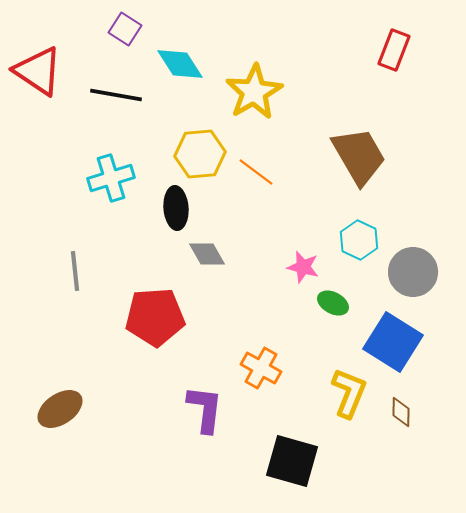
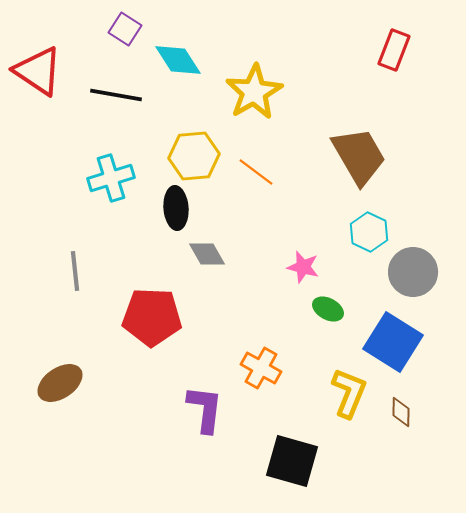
cyan diamond: moved 2 px left, 4 px up
yellow hexagon: moved 6 px left, 2 px down
cyan hexagon: moved 10 px right, 8 px up
green ellipse: moved 5 px left, 6 px down
red pentagon: moved 3 px left; rotated 6 degrees clockwise
brown ellipse: moved 26 px up
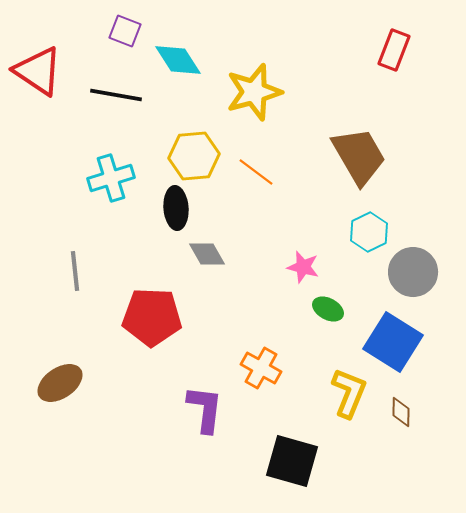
purple square: moved 2 px down; rotated 12 degrees counterclockwise
yellow star: rotated 14 degrees clockwise
cyan hexagon: rotated 9 degrees clockwise
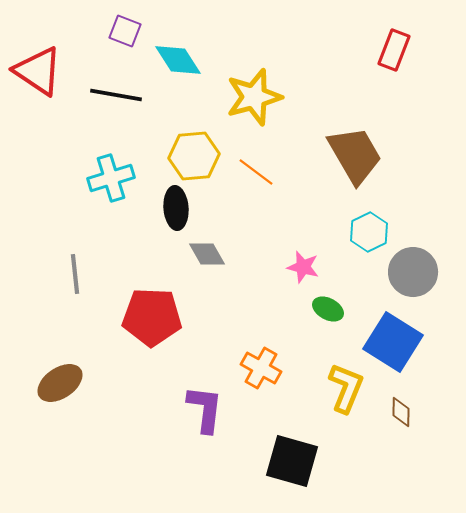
yellow star: moved 5 px down
brown trapezoid: moved 4 px left, 1 px up
gray line: moved 3 px down
yellow L-shape: moved 3 px left, 5 px up
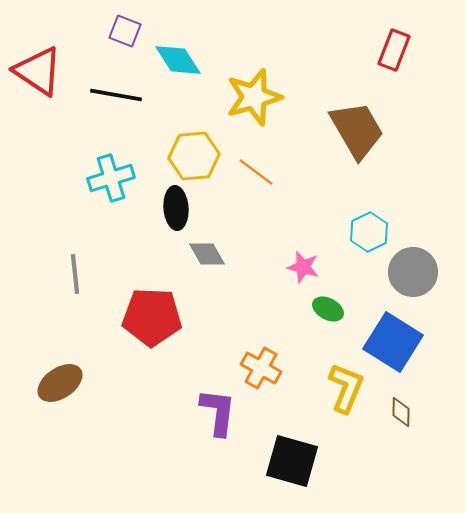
brown trapezoid: moved 2 px right, 25 px up
purple L-shape: moved 13 px right, 3 px down
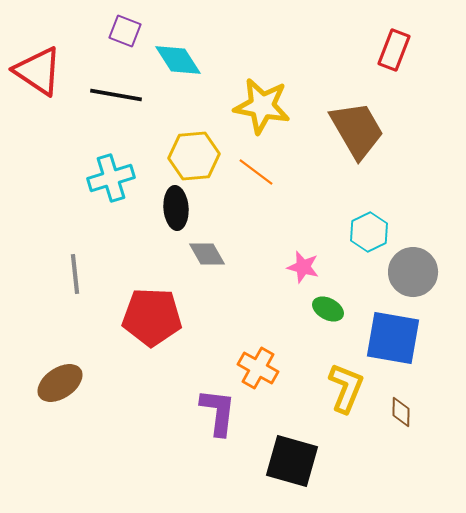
yellow star: moved 8 px right, 9 px down; rotated 26 degrees clockwise
blue square: moved 4 px up; rotated 22 degrees counterclockwise
orange cross: moved 3 px left
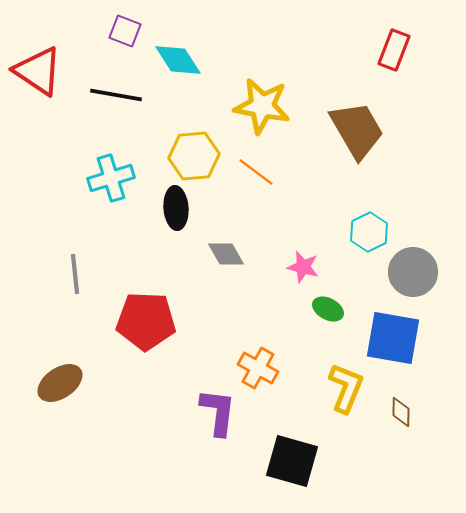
gray diamond: moved 19 px right
red pentagon: moved 6 px left, 4 px down
